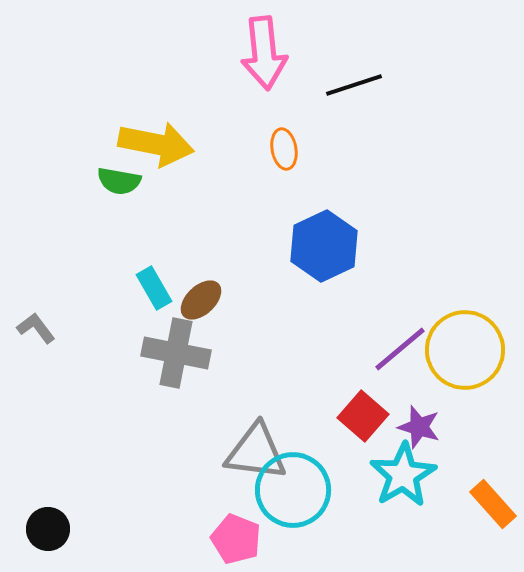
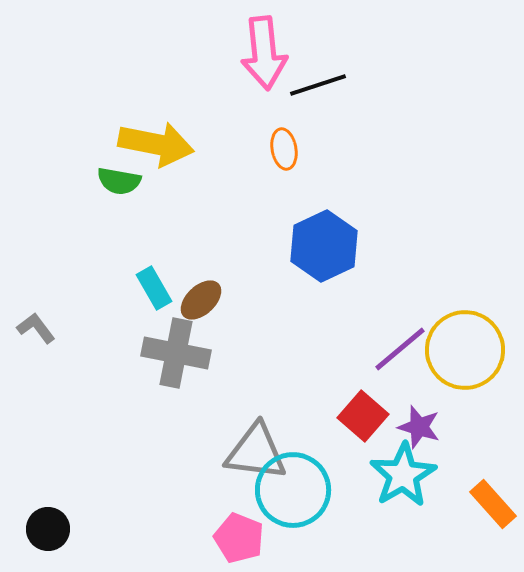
black line: moved 36 px left
pink pentagon: moved 3 px right, 1 px up
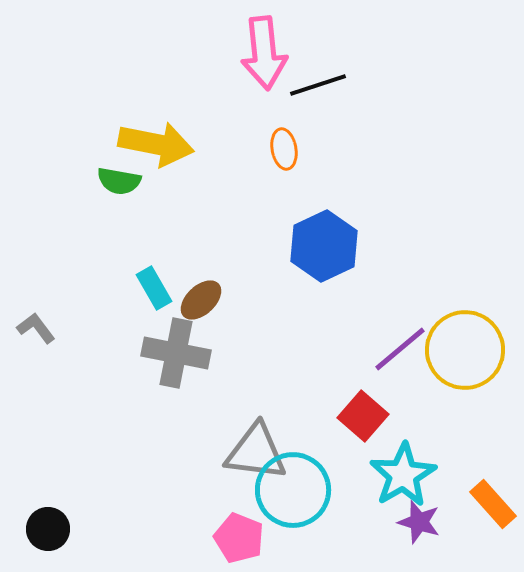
purple star: moved 95 px down
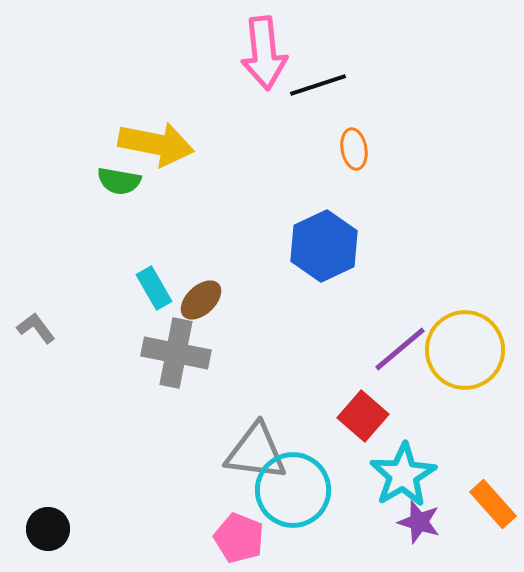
orange ellipse: moved 70 px right
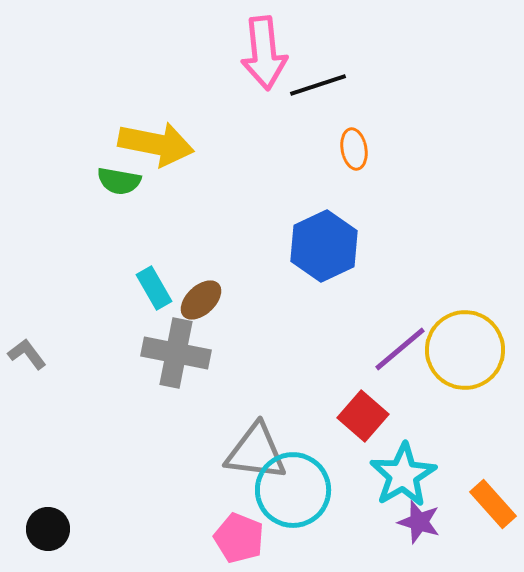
gray L-shape: moved 9 px left, 26 px down
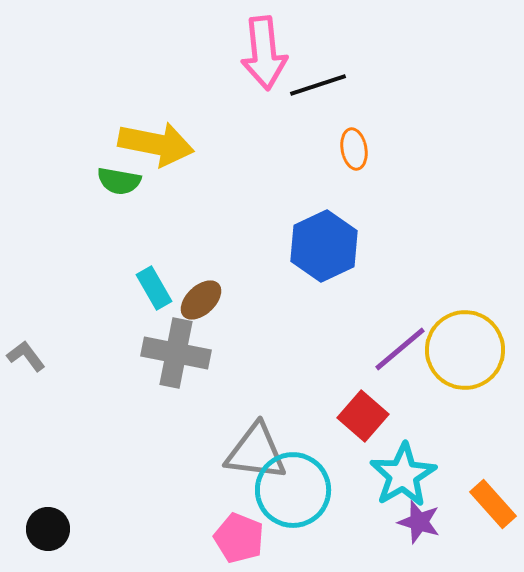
gray L-shape: moved 1 px left, 2 px down
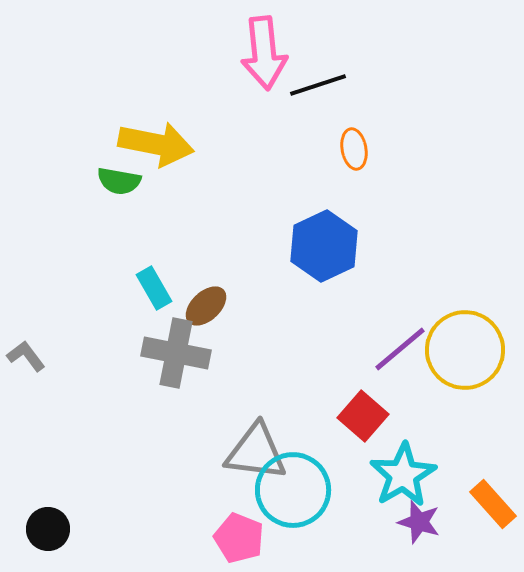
brown ellipse: moved 5 px right, 6 px down
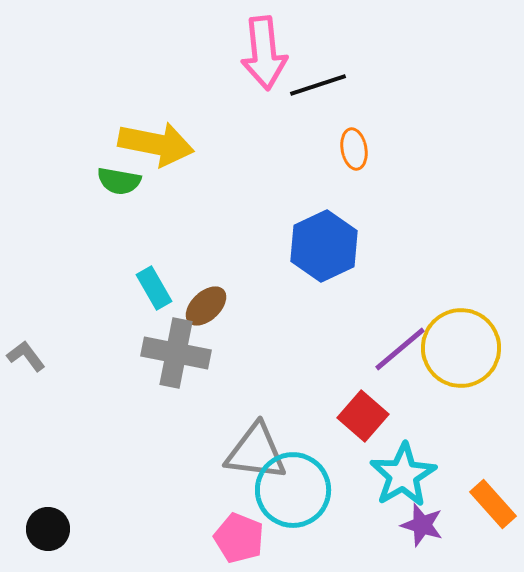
yellow circle: moved 4 px left, 2 px up
purple star: moved 3 px right, 3 px down
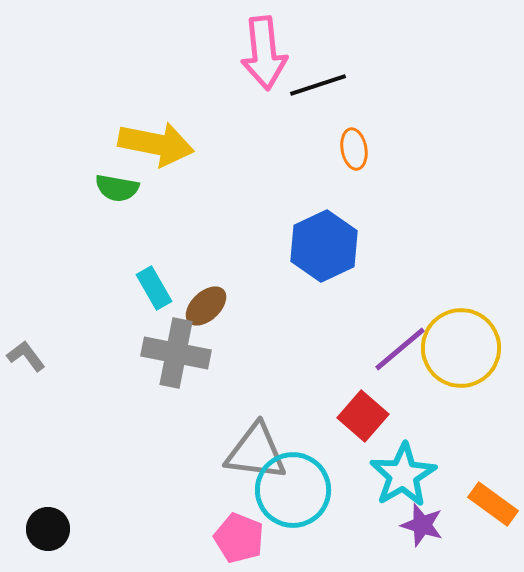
green semicircle: moved 2 px left, 7 px down
orange rectangle: rotated 12 degrees counterclockwise
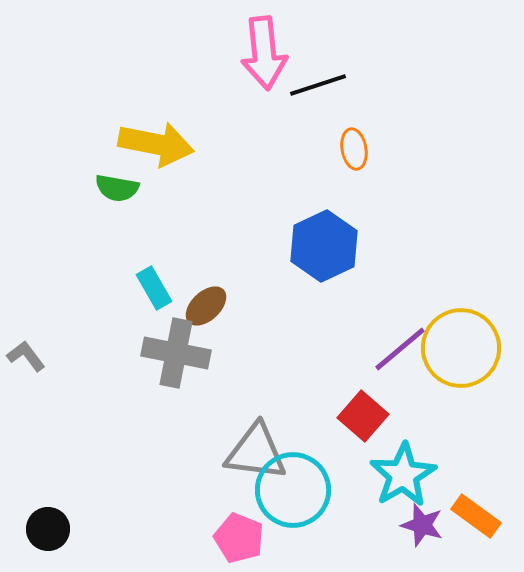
orange rectangle: moved 17 px left, 12 px down
